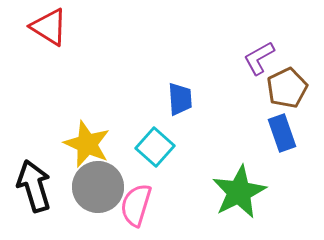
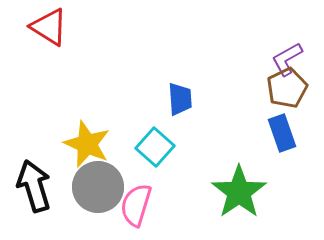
purple L-shape: moved 28 px right, 1 px down
green star: rotated 8 degrees counterclockwise
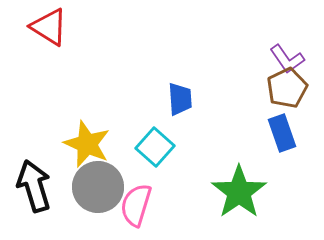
purple L-shape: rotated 96 degrees counterclockwise
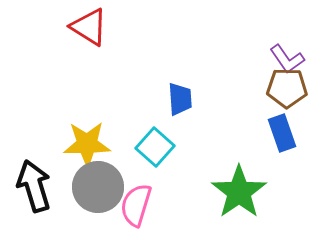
red triangle: moved 40 px right
brown pentagon: rotated 27 degrees clockwise
yellow star: rotated 24 degrees counterclockwise
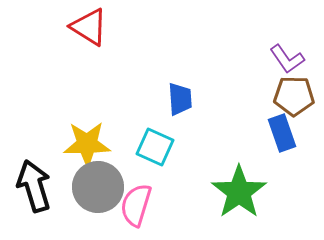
brown pentagon: moved 7 px right, 8 px down
cyan square: rotated 18 degrees counterclockwise
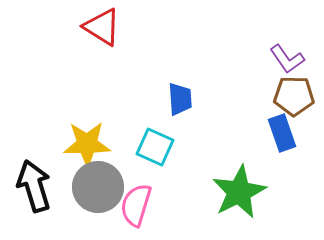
red triangle: moved 13 px right
green star: rotated 8 degrees clockwise
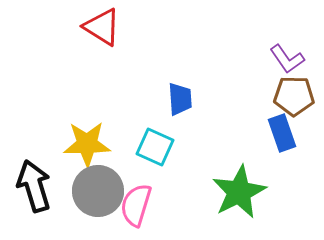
gray circle: moved 4 px down
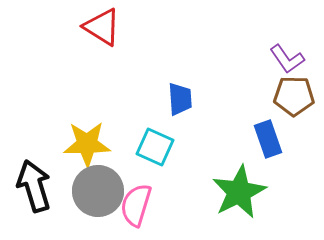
blue rectangle: moved 14 px left, 6 px down
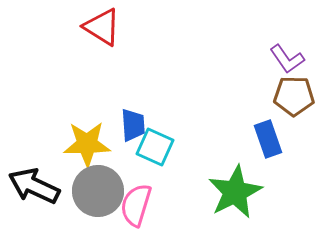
blue trapezoid: moved 47 px left, 26 px down
black arrow: rotated 48 degrees counterclockwise
green star: moved 4 px left
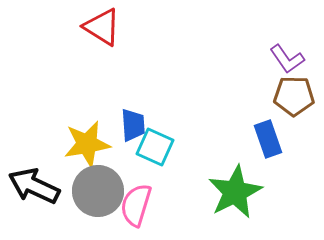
yellow star: rotated 9 degrees counterclockwise
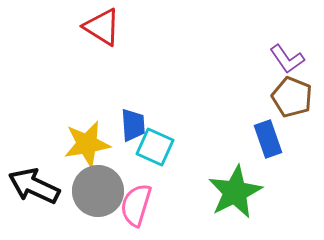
brown pentagon: moved 2 px left, 1 px down; rotated 21 degrees clockwise
